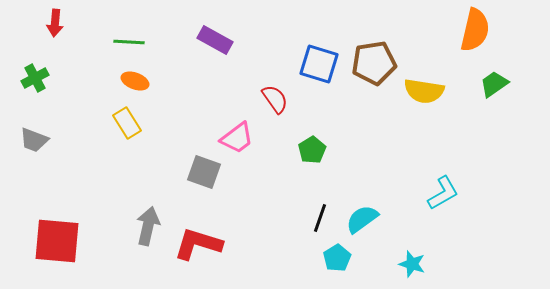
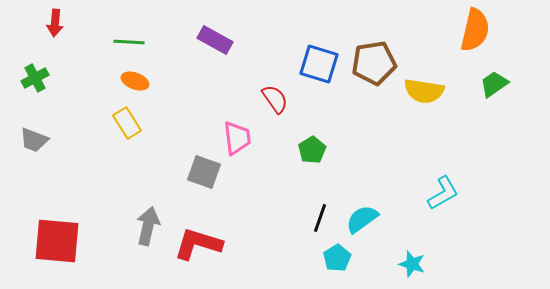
pink trapezoid: rotated 60 degrees counterclockwise
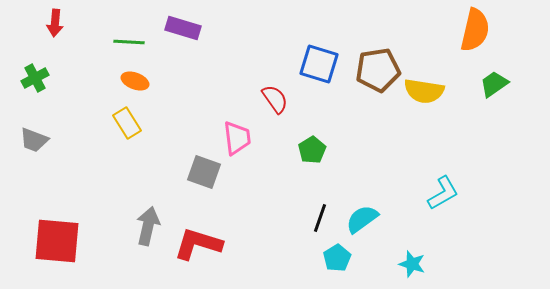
purple rectangle: moved 32 px left, 12 px up; rotated 12 degrees counterclockwise
brown pentagon: moved 4 px right, 7 px down
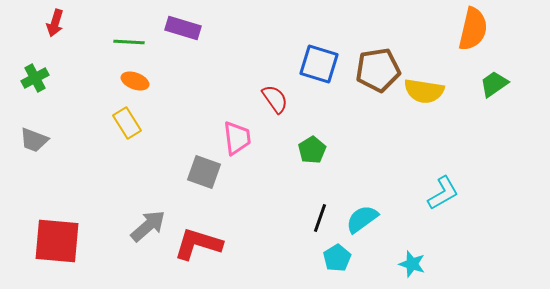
red arrow: rotated 12 degrees clockwise
orange semicircle: moved 2 px left, 1 px up
gray arrow: rotated 36 degrees clockwise
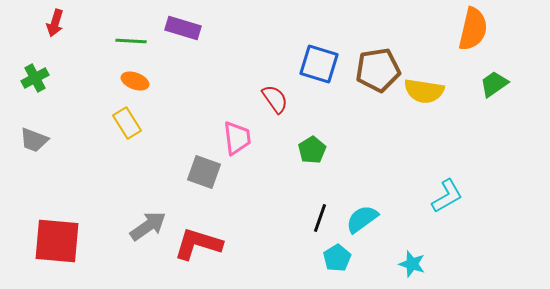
green line: moved 2 px right, 1 px up
cyan L-shape: moved 4 px right, 3 px down
gray arrow: rotated 6 degrees clockwise
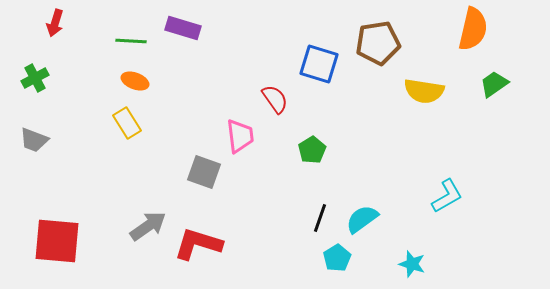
brown pentagon: moved 27 px up
pink trapezoid: moved 3 px right, 2 px up
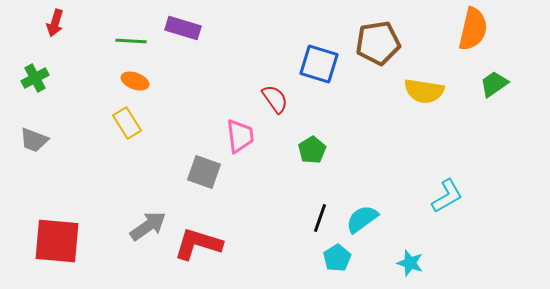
cyan star: moved 2 px left, 1 px up
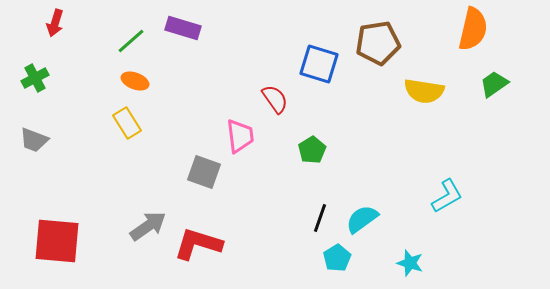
green line: rotated 44 degrees counterclockwise
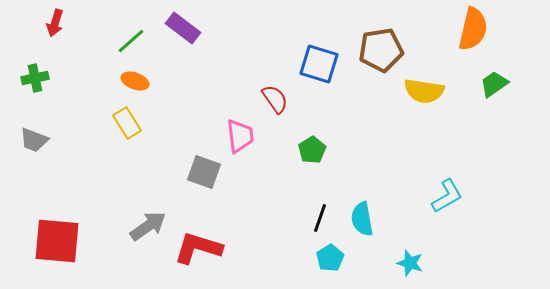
purple rectangle: rotated 20 degrees clockwise
brown pentagon: moved 3 px right, 7 px down
green cross: rotated 16 degrees clockwise
cyan semicircle: rotated 64 degrees counterclockwise
red L-shape: moved 4 px down
cyan pentagon: moved 7 px left
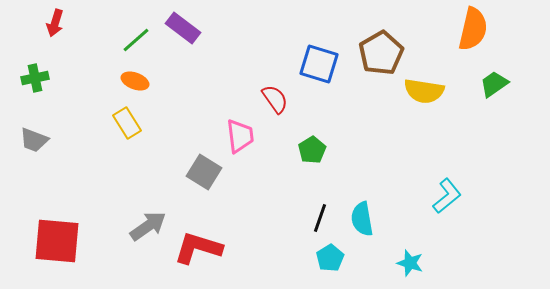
green line: moved 5 px right, 1 px up
brown pentagon: moved 3 px down; rotated 21 degrees counterclockwise
gray square: rotated 12 degrees clockwise
cyan L-shape: rotated 9 degrees counterclockwise
